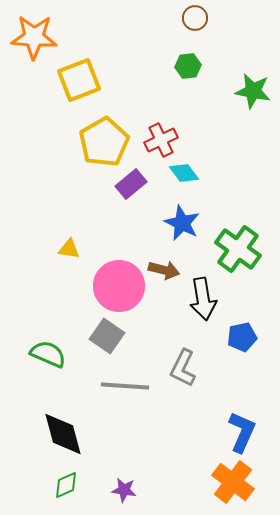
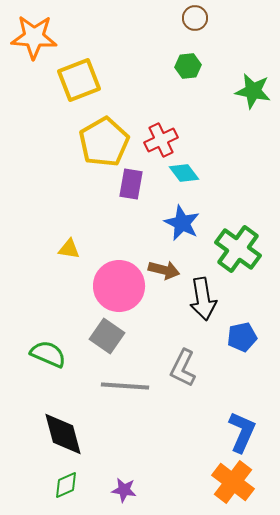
purple rectangle: rotated 40 degrees counterclockwise
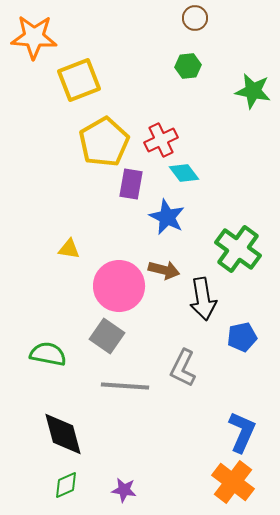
blue star: moved 15 px left, 6 px up
green semicircle: rotated 12 degrees counterclockwise
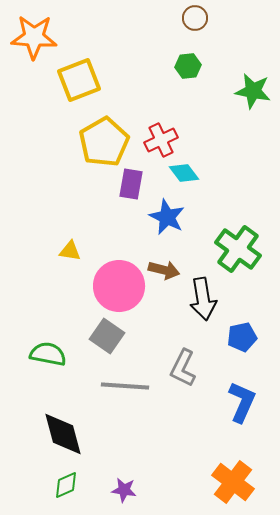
yellow triangle: moved 1 px right, 2 px down
blue L-shape: moved 30 px up
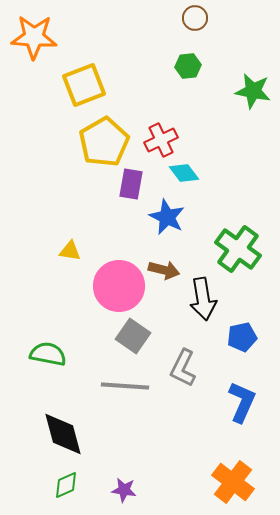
yellow square: moved 5 px right, 5 px down
gray square: moved 26 px right
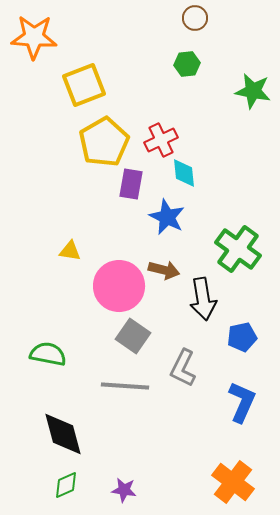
green hexagon: moved 1 px left, 2 px up
cyan diamond: rotated 32 degrees clockwise
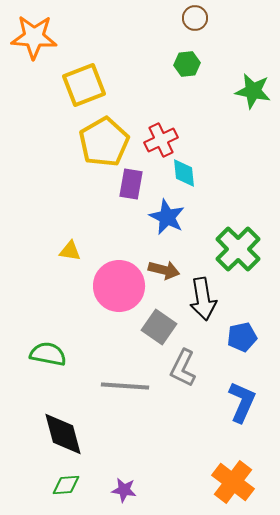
green cross: rotated 9 degrees clockwise
gray square: moved 26 px right, 9 px up
green diamond: rotated 20 degrees clockwise
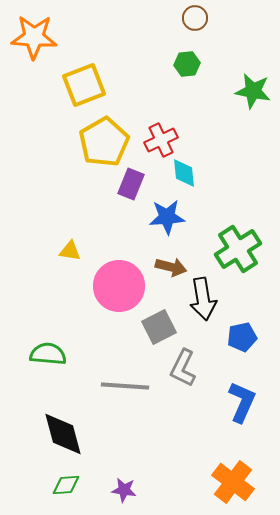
purple rectangle: rotated 12 degrees clockwise
blue star: rotated 30 degrees counterclockwise
green cross: rotated 12 degrees clockwise
brown arrow: moved 7 px right, 3 px up
gray square: rotated 28 degrees clockwise
green semicircle: rotated 6 degrees counterclockwise
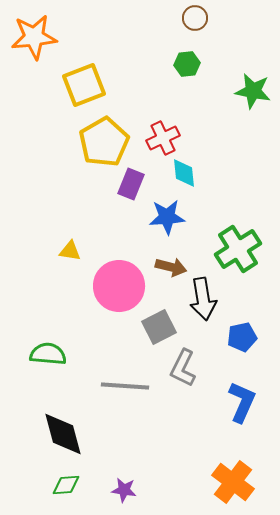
orange star: rotated 9 degrees counterclockwise
red cross: moved 2 px right, 2 px up
